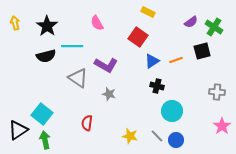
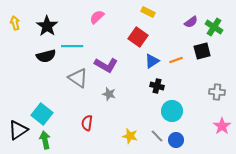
pink semicircle: moved 6 px up; rotated 77 degrees clockwise
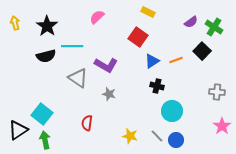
black square: rotated 30 degrees counterclockwise
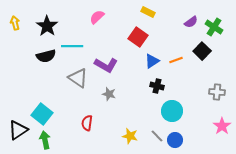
blue circle: moved 1 px left
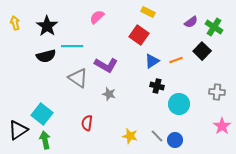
red square: moved 1 px right, 2 px up
cyan circle: moved 7 px right, 7 px up
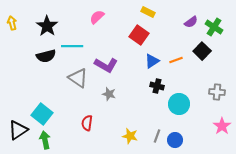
yellow arrow: moved 3 px left
gray line: rotated 64 degrees clockwise
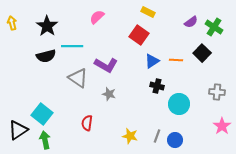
black square: moved 2 px down
orange line: rotated 24 degrees clockwise
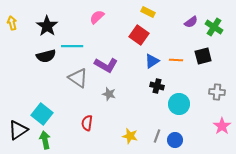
black square: moved 1 px right, 3 px down; rotated 30 degrees clockwise
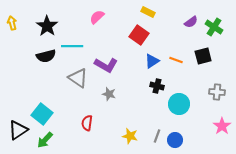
orange line: rotated 16 degrees clockwise
green arrow: rotated 126 degrees counterclockwise
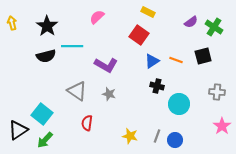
gray triangle: moved 1 px left, 13 px down
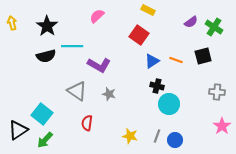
yellow rectangle: moved 2 px up
pink semicircle: moved 1 px up
purple L-shape: moved 7 px left
cyan circle: moved 10 px left
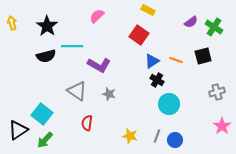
black cross: moved 6 px up; rotated 16 degrees clockwise
gray cross: rotated 21 degrees counterclockwise
